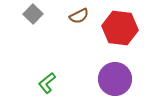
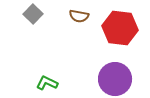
brown semicircle: rotated 36 degrees clockwise
green L-shape: rotated 65 degrees clockwise
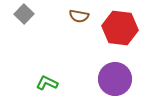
gray square: moved 9 px left
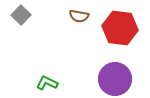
gray square: moved 3 px left, 1 px down
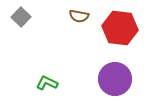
gray square: moved 2 px down
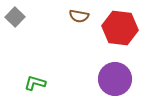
gray square: moved 6 px left
green L-shape: moved 12 px left; rotated 10 degrees counterclockwise
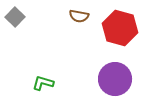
red hexagon: rotated 8 degrees clockwise
green L-shape: moved 8 px right
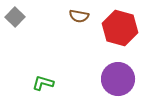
purple circle: moved 3 px right
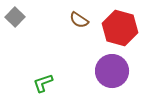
brown semicircle: moved 4 px down; rotated 24 degrees clockwise
purple circle: moved 6 px left, 8 px up
green L-shape: rotated 35 degrees counterclockwise
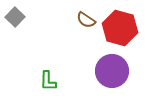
brown semicircle: moved 7 px right
green L-shape: moved 5 px right, 2 px up; rotated 70 degrees counterclockwise
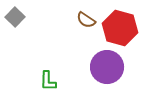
purple circle: moved 5 px left, 4 px up
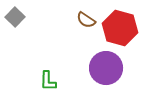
purple circle: moved 1 px left, 1 px down
